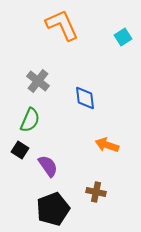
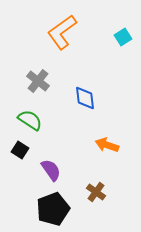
orange L-shape: moved 7 px down; rotated 102 degrees counterclockwise
green semicircle: rotated 80 degrees counterclockwise
purple semicircle: moved 3 px right, 4 px down
brown cross: rotated 24 degrees clockwise
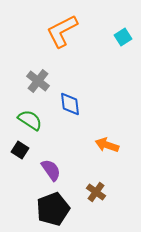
orange L-shape: moved 1 px up; rotated 9 degrees clockwise
blue diamond: moved 15 px left, 6 px down
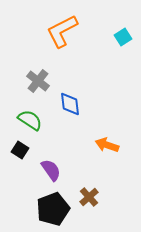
brown cross: moved 7 px left, 5 px down; rotated 12 degrees clockwise
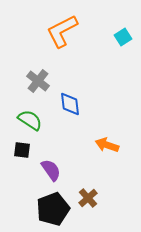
black square: moved 2 px right; rotated 24 degrees counterclockwise
brown cross: moved 1 px left, 1 px down
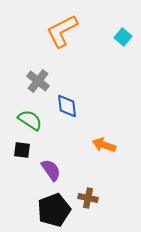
cyan square: rotated 18 degrees counterclockwise
blue diamond: moved 3 px left, 2 px down
orange arrow: moved 3 px left
brown cross: rotated 36 degrees counterclockwise
black pentagon: moved 1 px right, 1 px down
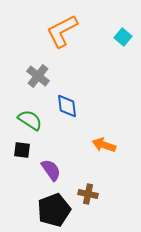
gray cross: moved 5 px up
brown cross: moved 4 px up
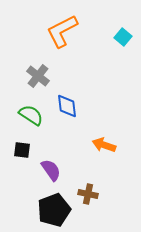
green semicircle: moved 1 px right, 5 px up
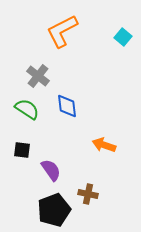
green semicircle: moved 4 px left, 6 px up
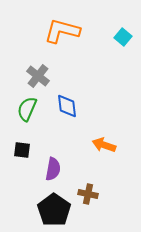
orange L-shape: rotated 42 degrees clockwise
green semicircle: rotated 100 degrees counterclockwise
purple semicircle: moved 2 px right, 1 px up; rotated 45 degrees clockwise
black pentagon: rotated 16 degrees counterclockwise
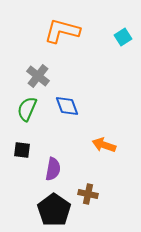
cyan square: rotated 18 degrees clockwise
blue diamond: rotated 15 degrees counterclockwise
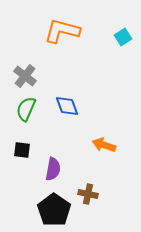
gray cross: moved 13 px left
green semicircle: moved 1 px left
